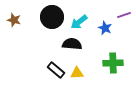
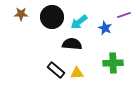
brown star: moved 7 px right, 6 px up; rotated 16 degrees counterclockwise
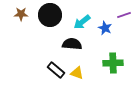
black circle: moved 2 px left, 2 px up
cyan arrow: moved 3 px right
yellow triangle: rotated 24 degrees clockwise
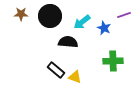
black circle: moved 1 px down
blue star: moved 1 px left
black semicircle: moved 4 px left, 2 px up
green cross: moved 2 px up
yellow triangle: moved 2 px left, 4 px down
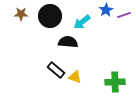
blue star: moved 2 px right, 18 px up; rotated 16 degrees clockwise
green cross: moved 2 px right, 21 px down
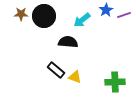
black circle: moved 6 px left
cyan arrow: moved 2 px up
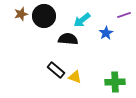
blue star: moved 23 px down
brown star: rotated 16 degrees counterclockwise
black semicircle: moved 3 px up
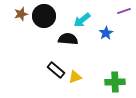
purple line: moved 4 px up
yellow triangle: rotated 40 degrees counterclockwise
